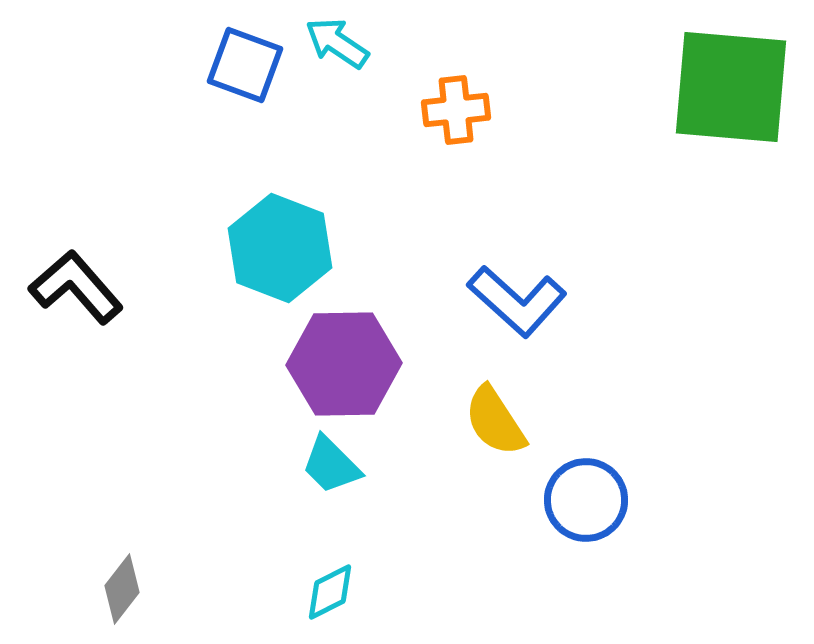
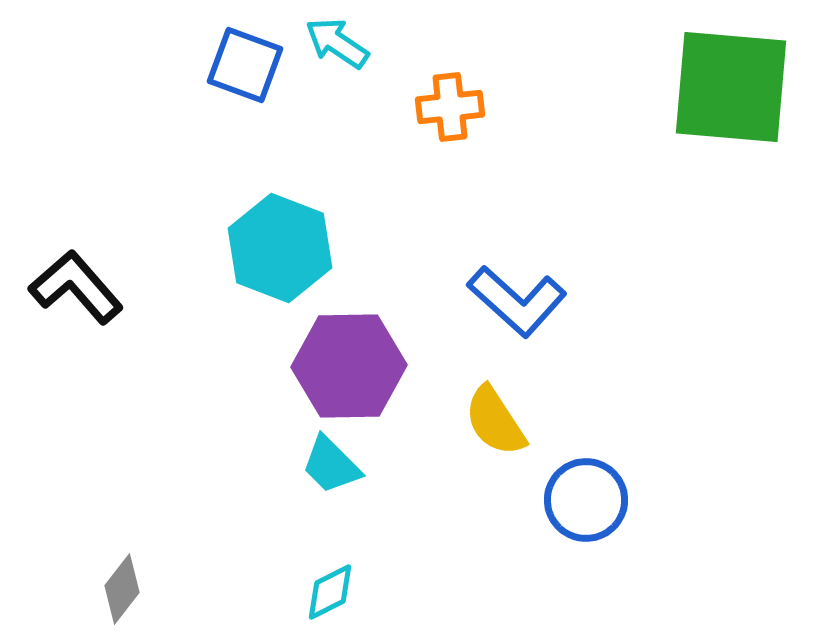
orange cross: moved 6 px left, 3 px up
purple hexagon: moved 5 px right, 2 px down
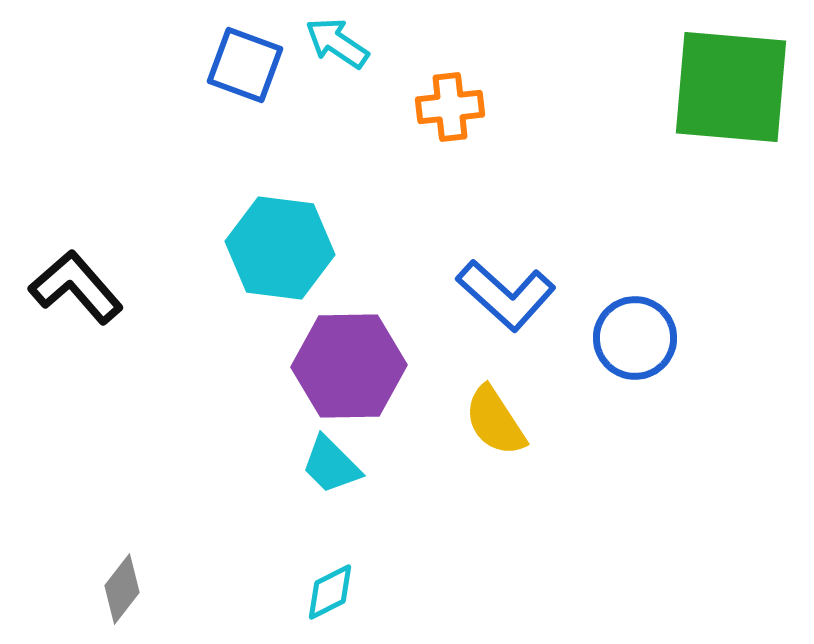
cyan hexagon: rotated 14 degrees counterclockwise
blue L-shape: moved 11 px left, 6 px up
blue circle: moved 49 px right, 162 px up
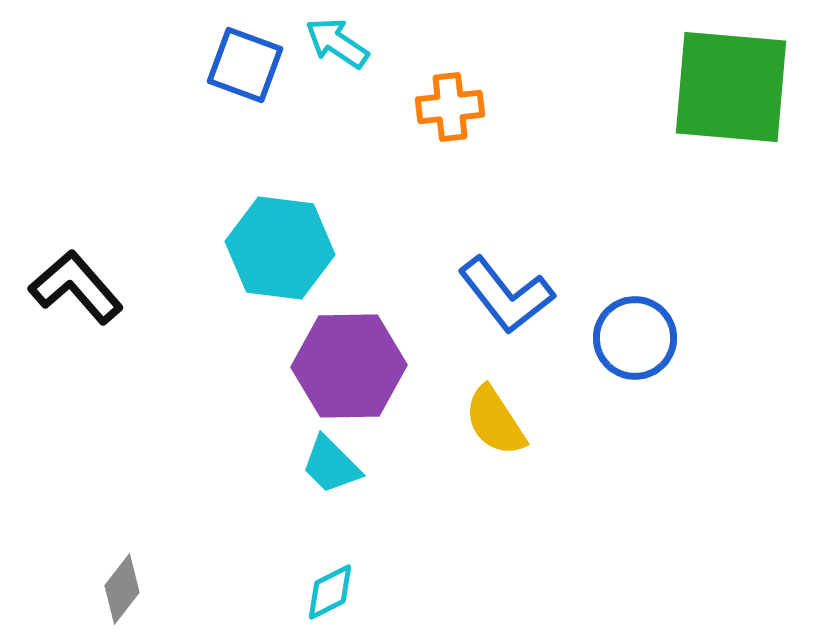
blue L-shape: rotated 10 degrees clockwise
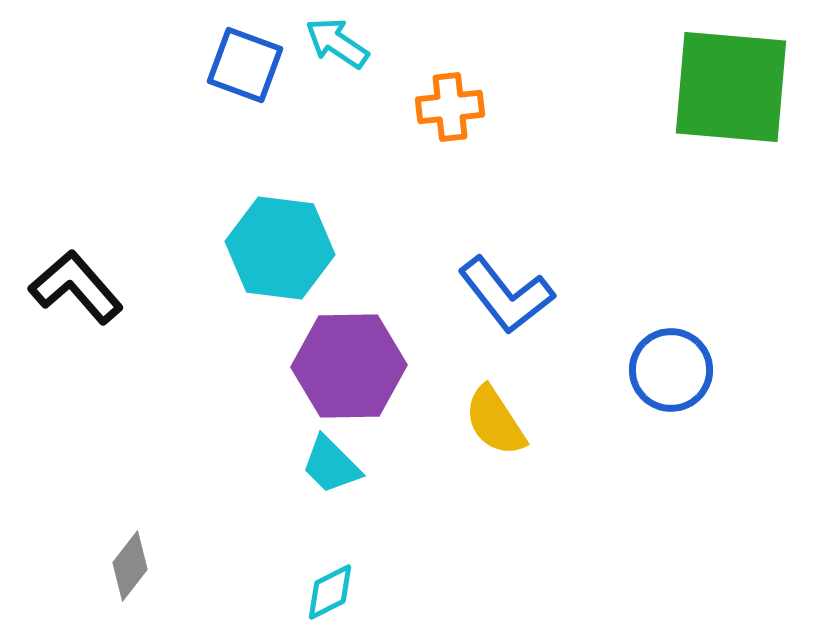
blue circle: moved 36 px right, 32 px down
gray diamond: moved 8 px right, 23 px up
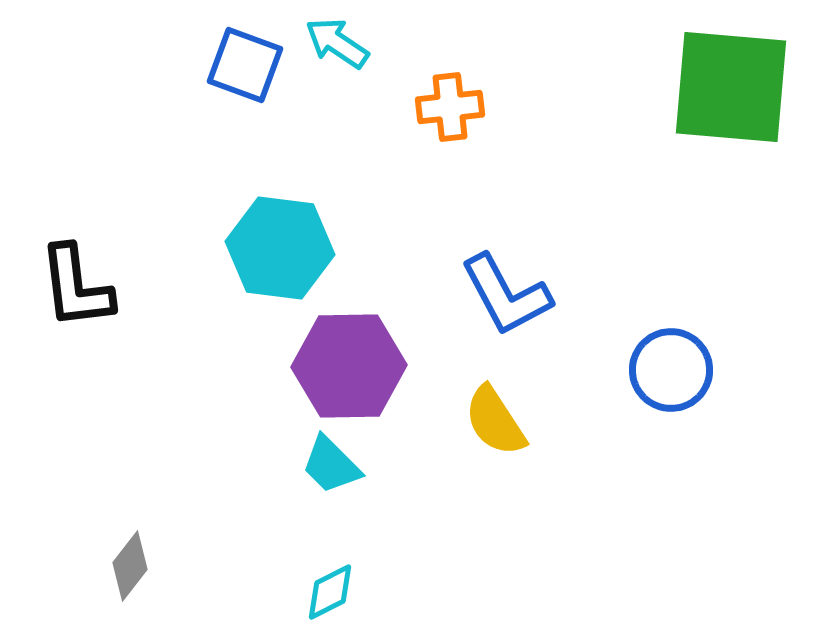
black L-shape: rotated 146 degrees counterclockwise
blue L-shape: rotated 10 degrees clockwise
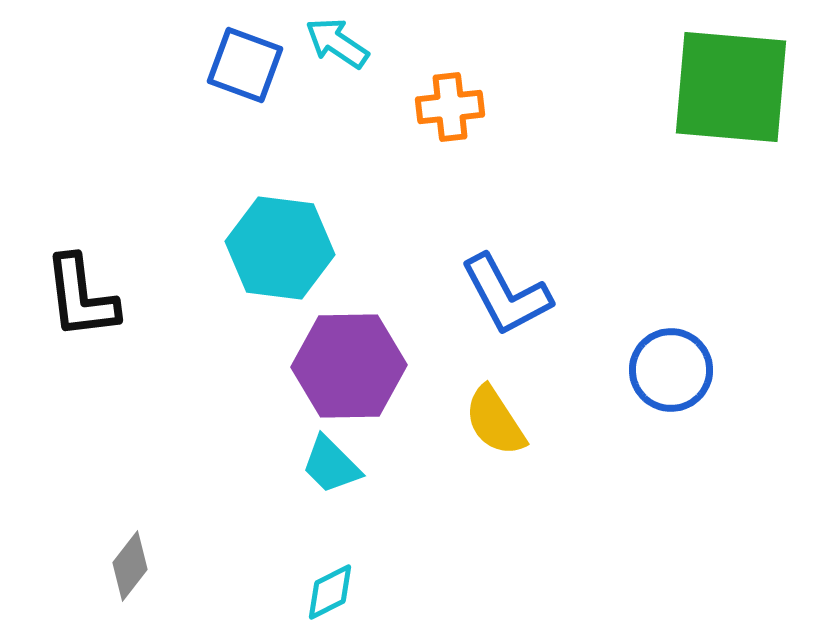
black L-shape: moved 5 px right, 10 px down
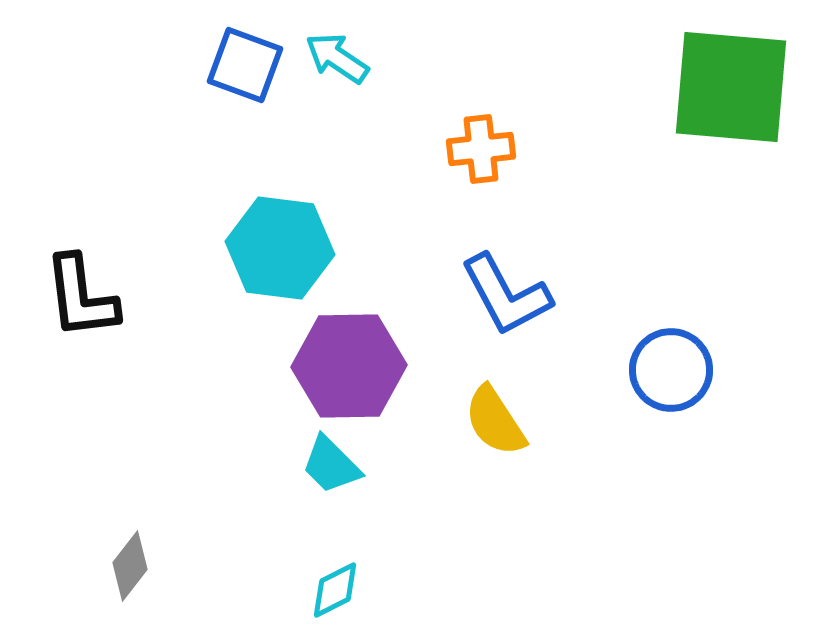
cyan arrow: moved 15 px down
orange cross: moved 31 px right, 42 px down
cyan diamond: moved 5 px right, 2 px up
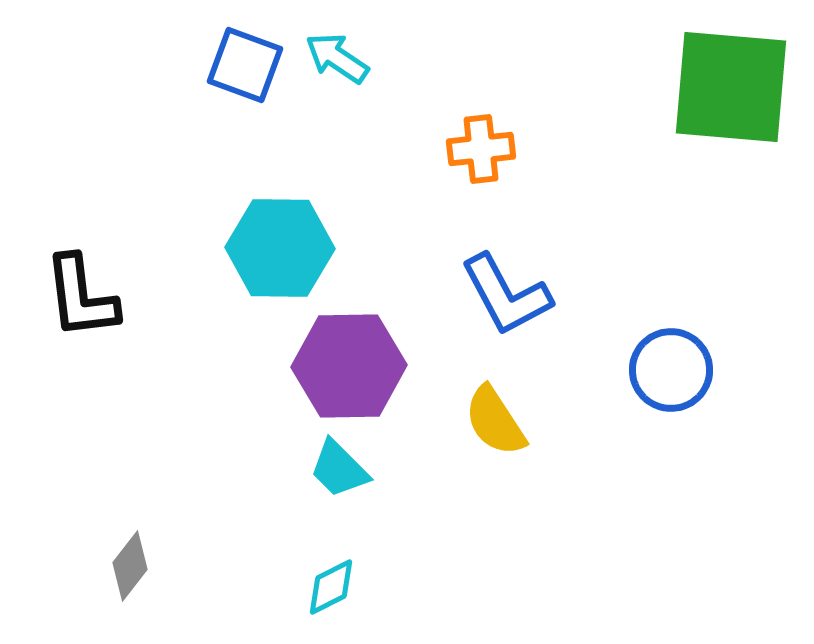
cyan hexagon: rotated 6 degrees counterclockwise
cyan trapezoid: moved 8 px right, 4 px down
cyan diamond: moved 4 px left, 3 px up
